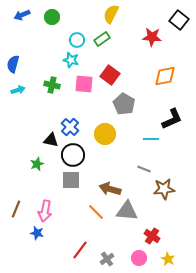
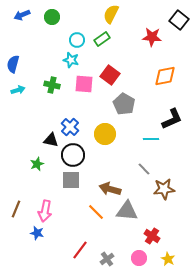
gray line: rotated 24 degrees clockwise
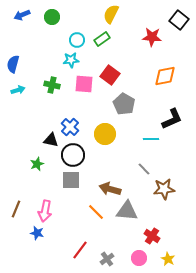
cyan star: rotated 21 degrees counterclockwise
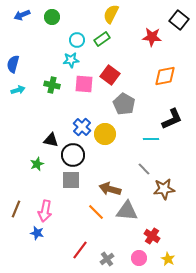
blue cross: moved 12 px right
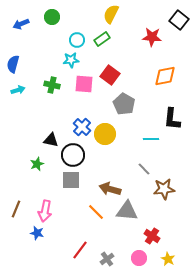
blue arrow: moved 1 px left, 9 px down
black L-shape: rotated 120 degrees clockwise
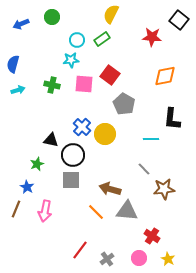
blue star: moved 10 px left, 46 px up; rotated 16 degrees clockwise
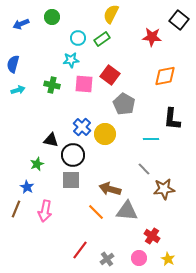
cyan circle: moved 1 px right, 2 px up
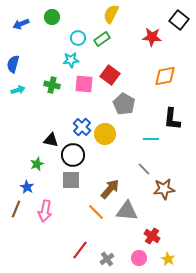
brown arrow: rotated 115 degrees clockwise
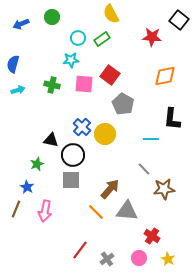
yellow semicircle: rotated 54 degrees counterclockwise
gray pentagon: moved 1 px left
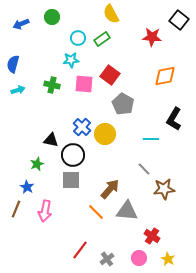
black L-shape: moved 2 px right; rotated 25 degrees clockwise
